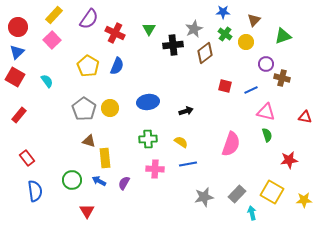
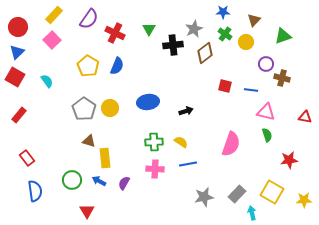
blue line at (251, 90): rotated 32 degrees clockwise
green cross at (148, 139): moved 6 px right, 3 px down
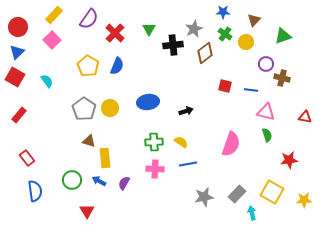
red cross at (115, 33): rotated 18 degrees clockwise
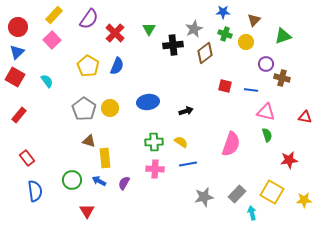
green cross at (225, 34): rotated 16 degrees counterclockwise
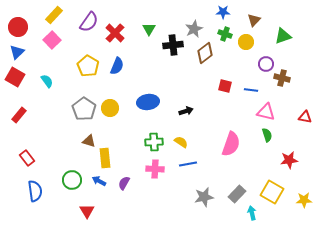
purple semicircle at (89, 19): moved 3 px down
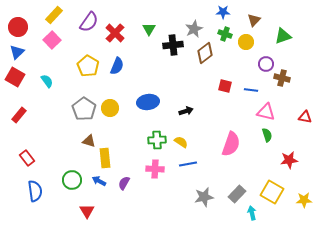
green cross at (154, 142): moved 3 px right, 2 px up
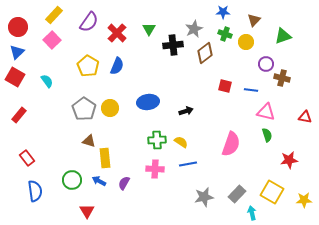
red cross at (115, 33): moved 2 px right
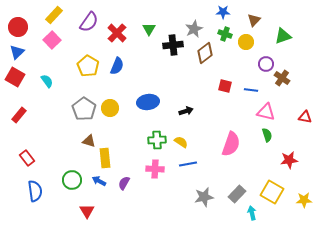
brown cross at (282, 78): rotated 21 degrees clockwise
